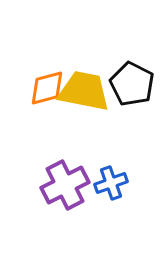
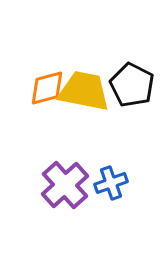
black pentagon: moved 1 px down
purple cross: rotated 15 degrees counterclockwise
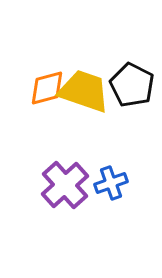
yellow trapezoid: rotated 8 degrees clockwise
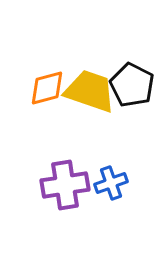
yellow trapezoid: moved 6 px right
purple cross: rotated 33 degrees clockwise
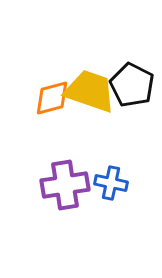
orange diamond: moved 5 px right, 10 px down
blue cross: rotated 32 degrees clockwise
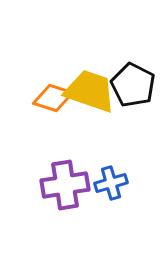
black pentagon: moved 1 px right
orange diamond: moved 1 px right; rotated 33 degrees clockwise
blue cross: rotated 28 degrees counterclockwise
